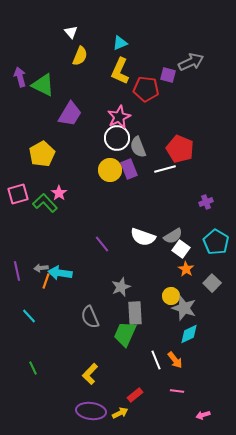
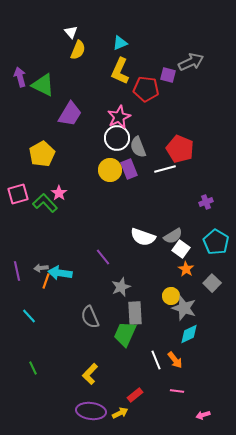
yellow semicircle at (80, 56): moved 2 px left, 6 px up
purple line at (102, 244): moved 1 px right, 13 px down
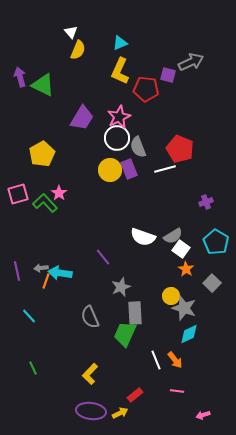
purple trapezoid at (70, 114): moved 12 px right, 4 px down
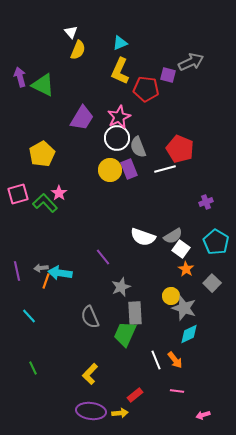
yellow arrow at (120, 413): rotated 21 degrees clockwise
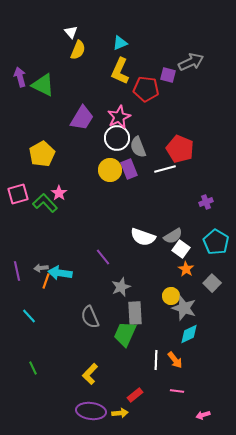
white line at (156, 360): rotated 24 degrees clockwise
